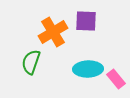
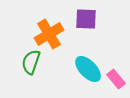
purple square: moved 2 px up
orange cross: moved 4 px left, 2 px down
cyan ellipse: rotated 48 degrees clockwise
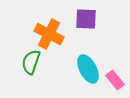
orange cross: rotated 32 degrees counterclockwise
cyan ellipse: rotated 16 degrees clockwise
pink rectangle: moved 1 px left, 1 px down
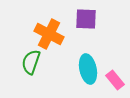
cyan ellipse: rotated 16 degrees clockwise
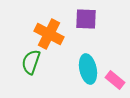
pink rectangle: rotated 12 degrees counterclockwise
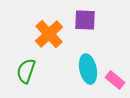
purple square: moved 1 px left, 1 px down
orange cross: rotated 20 degrees clockwise
green semicircle: moved 5 px left, 9 px down
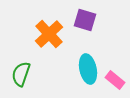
purple square: rotated 15 degrees clockwise
green semicircle: moved 5 px left, 3 px down
